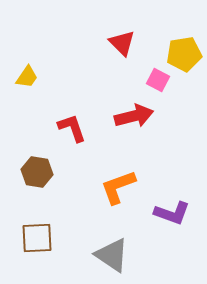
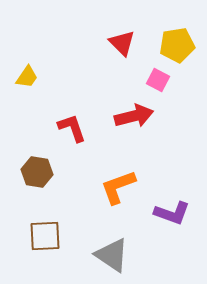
yellow pentagon: moved 7 px left, 9 px up
brown square: moved 8 px right, 2 px up
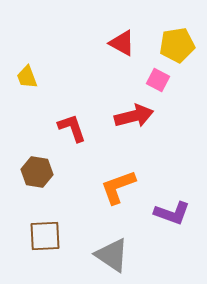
red triangle: rotated 16 degrees counterclockwise
yellow trapezoid: rotated 125 degrees clockwise
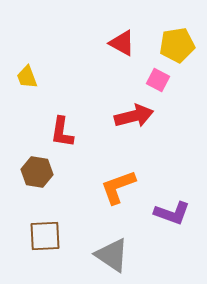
red L-shape: moved 10 px left, 4 px down; rotated 152 degrees counterclockwise
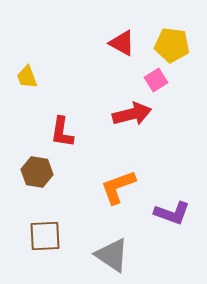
yellow pentagon: moved 5 px left; rotated 16 degrees clockwise
pink square: moved 2 px left; rotated 30 degrees clockwise
red arrow: moved 2 px left, 2 px up
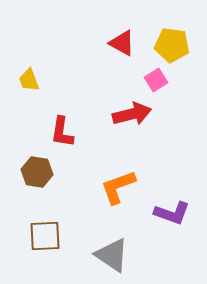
yellow trapezoid: moved 2 px right, 3 px down
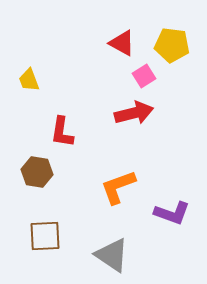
pink square: moved 12 px left, 4 px up
red arrow: moved 2 px right, 1 px up
